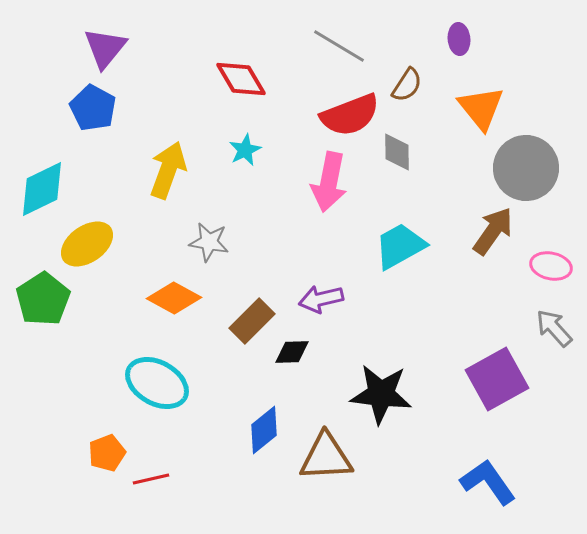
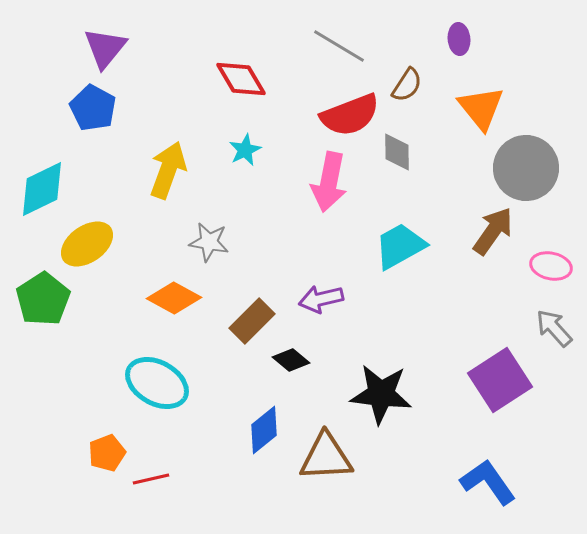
black diamond: moved 1 px left, 8 px down; rotated 42 degrees clockwise
purple square: moved 3 px right, 1 px down; rotated 4 degrees counterclockwise
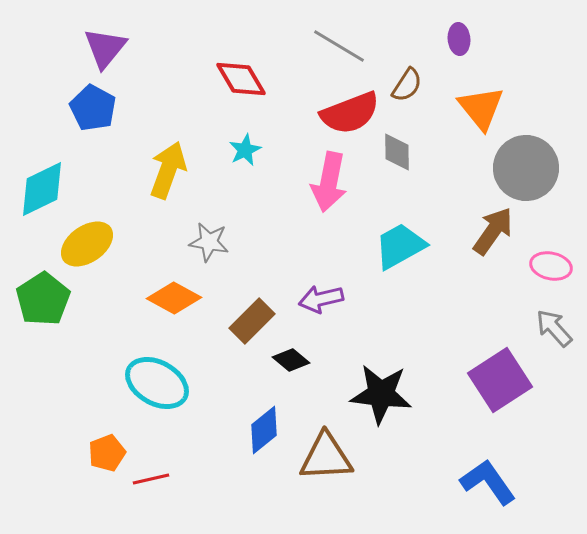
red semicircle: moved 2 px up
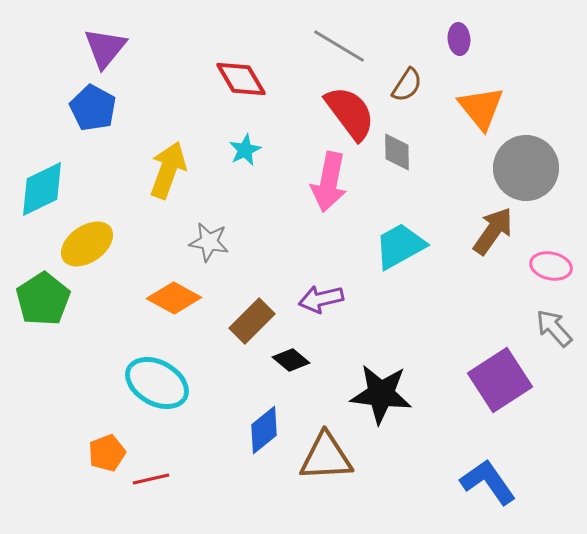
red semicircle: rotated 106 degrees counterclockwise
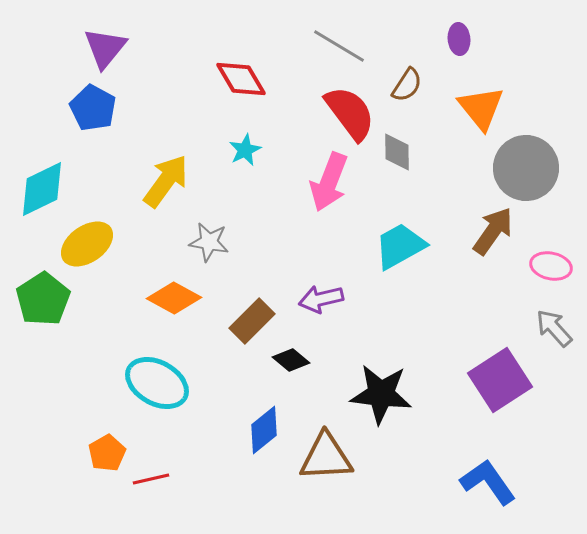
yellow arrow: moved 2 px left, 11 px down; rotated 16 degrees clockwise
pink arrow: rotated 10 degrees clockwise
orange pentagon: rotated 9 degrees counterclockwise
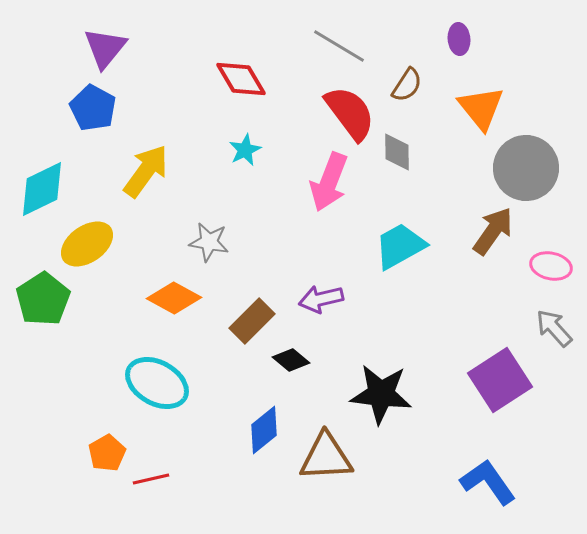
yellow arrow: moved 20 px left, 10 px up
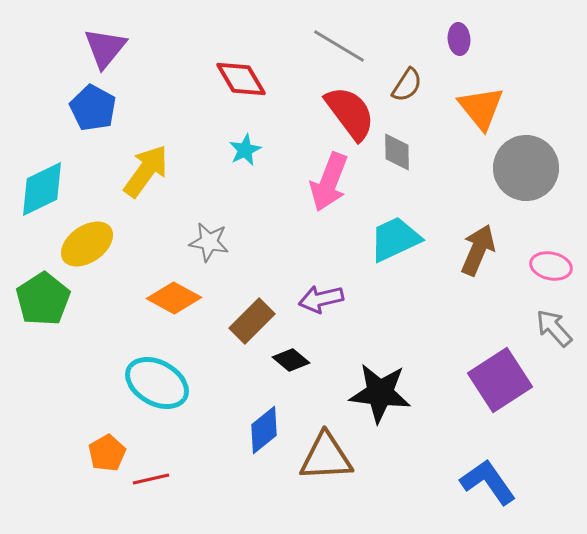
brown arrow: moved 15 px left, 19 px down; rotated 12 degrees counterclockwise
cyan trapezoid: moved 5 px left, 7 px up; rotated 4 degrees clockwise
black star: moved 1 px left, 1 px up
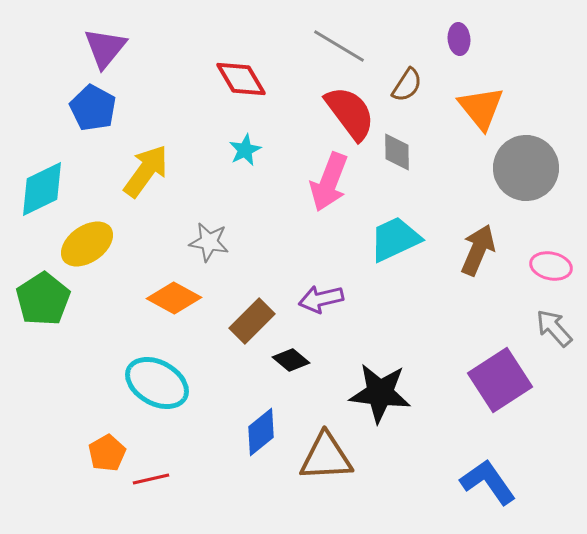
blue diamond: moved 3 px left, 2 px down
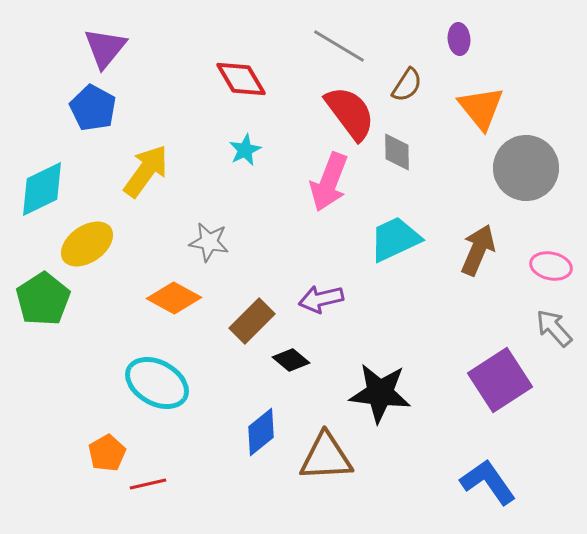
red line: moved 3 px left, 5 px down
